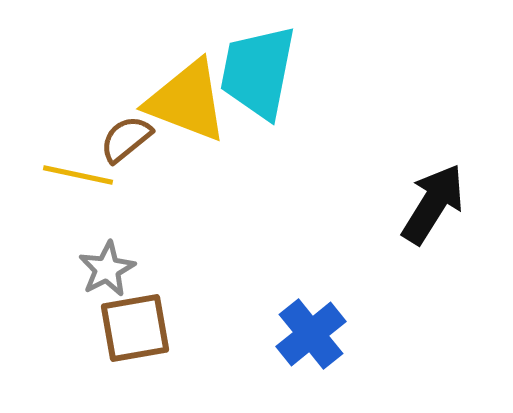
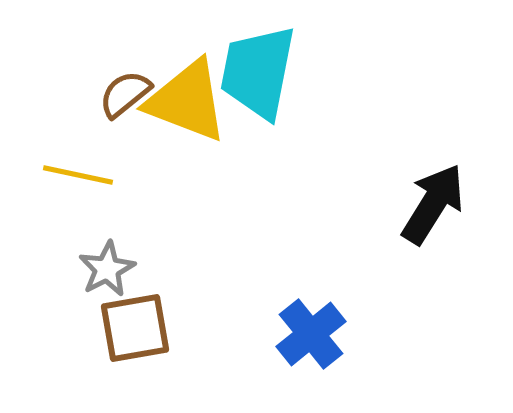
brown semicircle: moved 1 px left, 45 px up
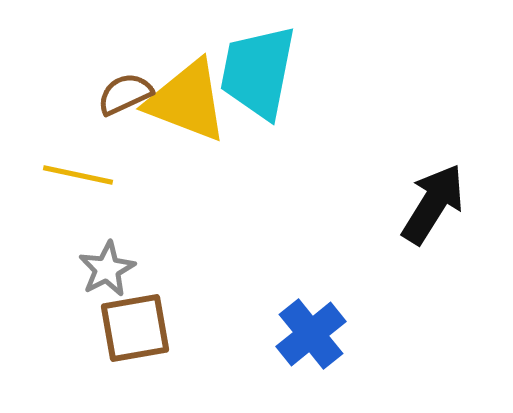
brown semicircle: rotated 14 degrees clockwise
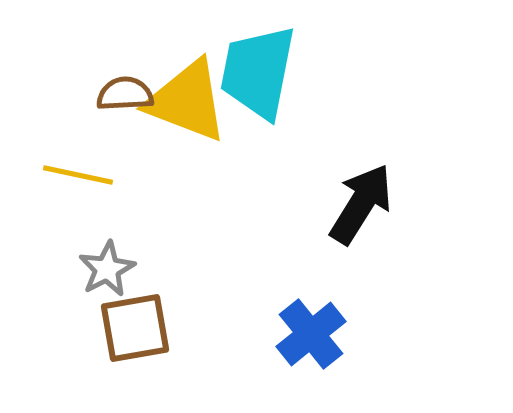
brown semicircle: rotated 22 degrees clockwise
black arrow: moved 72 px left
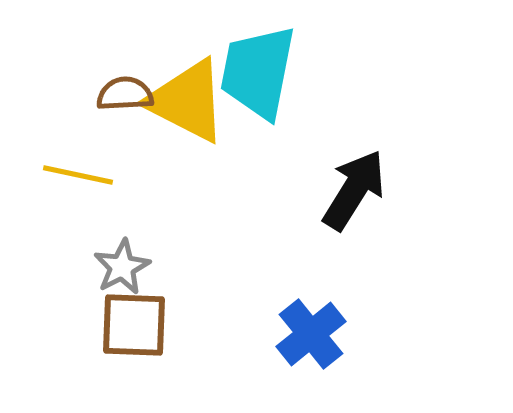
yellow triangle: rotated 6 degrees clockwise
black arrow: moved 7 px left, 14 px up
gray star: moved 15 px right, 2 px up
brown square: moved 1 px left, 3 px up; rotated 12 degrees clockwise
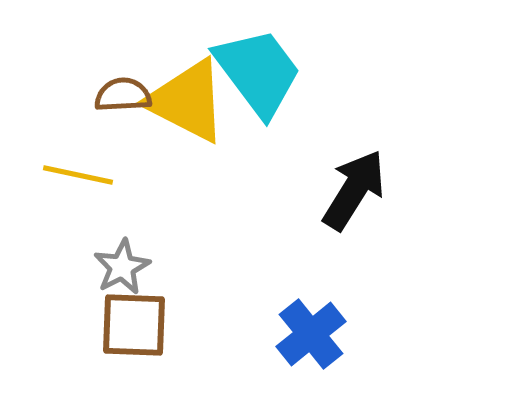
cyan trapezoid: rotated 132 degrees clockwise
brown semicircle: moved 2 px left, 1 px down
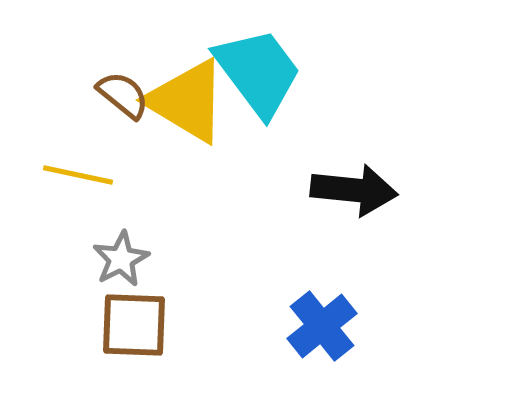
brown semicircle: rotated 42 degrees clockwise
yellow triangle: rotated 4 degrees clockwise
black arrow: rotated 64 degrees clockwise
gray star: moved 1 px left, 8 px up
blue cross: moved 11 px right, 8 px up
